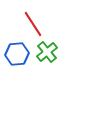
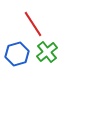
blue hexagon: rotated 10 degrees counterclockwise
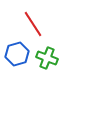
green cross: moved 6 px down; rotated 30 degrees counterclockwise
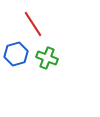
blue hexagon: moved 1 px left
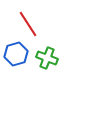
red line: moved 5 px left
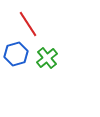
green cross: rotated 30 degrees clockwise
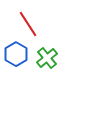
blue hexagon: rotated 15 degrees counterclockwise
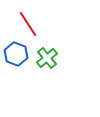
blue hexagon: rotated 10 degrees counterclockwise
